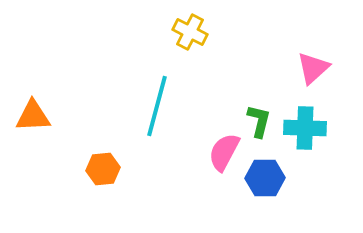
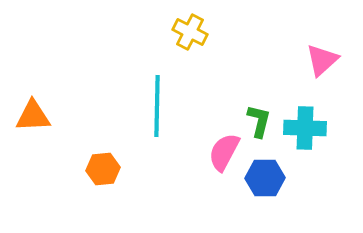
pink triangle: moved 9 px right, 8 px up
cyan line: rotated 14 degrees counterclockwise
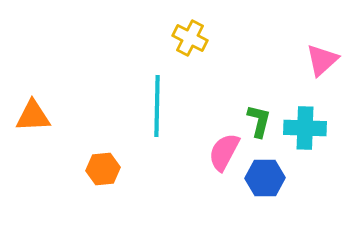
yellow cross: moved 6 px down
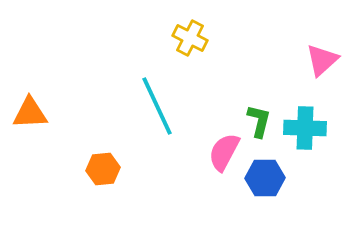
cyan line: rotated 26 degrees counterclockwise
orange triangle: moved 3 px left, 3 px up
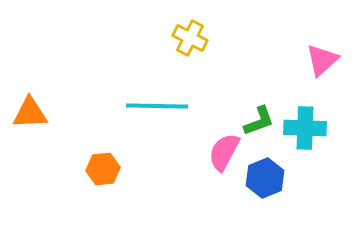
cyan line: rotated 64 degrees counterclockwise
green L-shape: rotated 56 degrees clockwise
blue hexagon: rotated 21 degrees counterclockwise
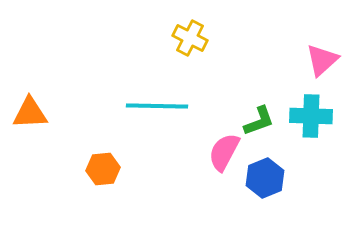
cyan cross: moved 6 px right, 12 px up
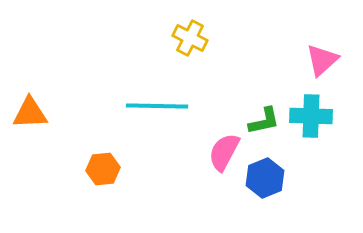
green L-shape: moved 5 px right; rotated 8 degrees clockwise
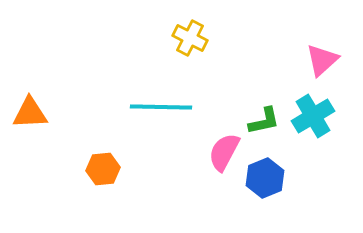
cyan line: moved 4 px right, 1 px down
cyan cross: moved 2 px right; rotated 33 degrees counterclockwise
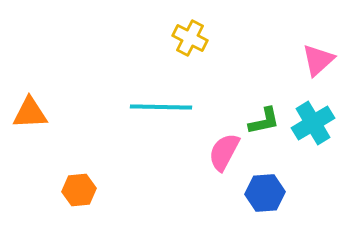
pink triangle: moved 4 px left
cyan cross: moved 7 px down
orange hexagon: moved 24 px left, 21 px down
blue hexagon: moved 15 px down; rotated 18 degrees clockwise
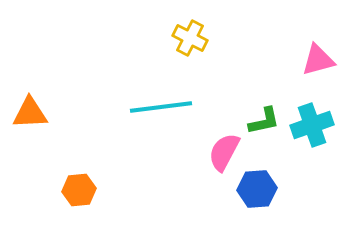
pink triangle: rotated 27 degrees clockwise
cyan line: rotated 8 degrees counterclockwise
cyan cross: moved 1 px left, 2 px down; rotated 12 degrees clockwise
blue hexagon: moved 8 px left, 4 px up
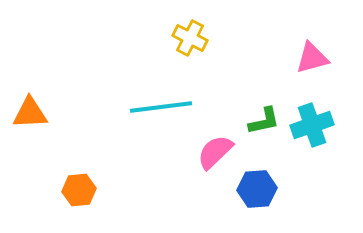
pink triangle: moved 6 px left, 2 px up
pink semicircle: moved 9 px left; rotated 18 degrees clockwise
